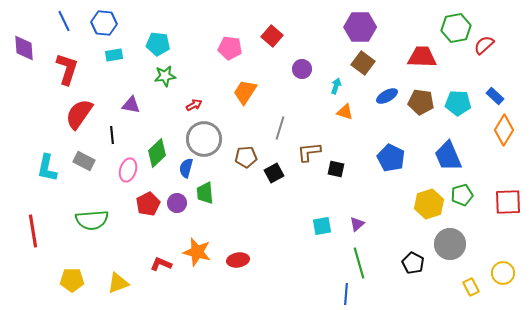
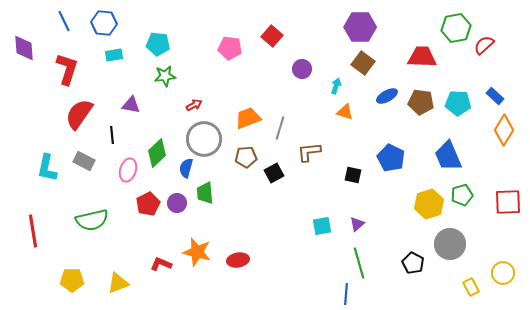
orange trapezoid at (245, 92): moved 3 px right, 26 px down; rotated 36 degrees clockwise
black square at (336, 169): moved 17 px right, 6 px down
green semicircle at (92, 220): rotated 8 degrees counterclockwise
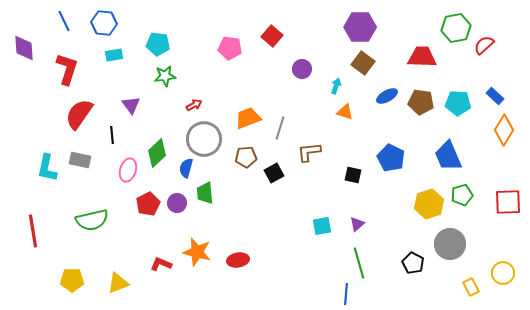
purple triangle at (131, 105): rotated 42 degrees clockwise
gray rectangle at (84, 161): moved 4 px left, 1 px up; rotated 15 degrees counterclockwise
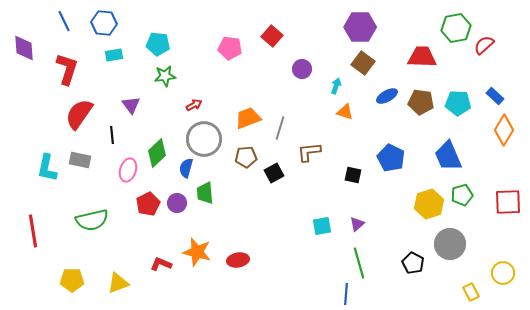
yellow rectangle at (471, 287): moved 5 px down
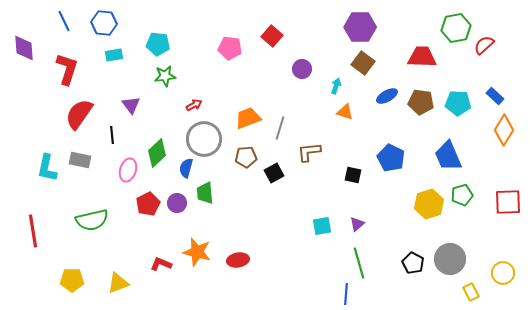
gray circle at (450, 244): moved 15 px down
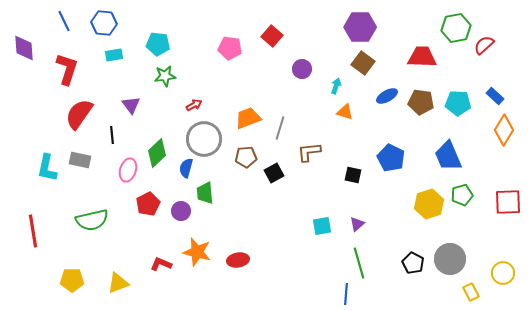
purple circle at (177, 203): moved 4 px right, 8 px down
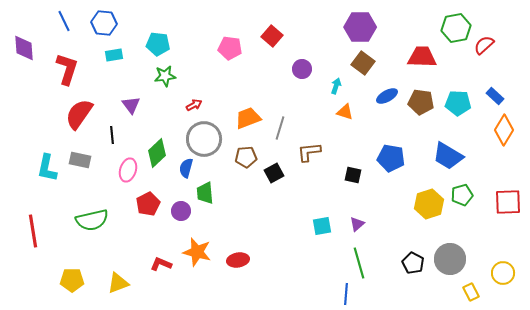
blue trapezoid at (448, 156): rotated 36 degrees counterclockwise
blue pentagon at (391, 158): rotated 16 degrees counterclockwise
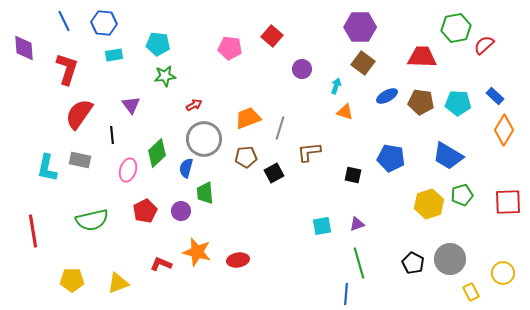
red pentagon at (148, 204): moved 3 px left, 7 px down
purple triangle at (357, 224): rotated 21 degrees clockwise
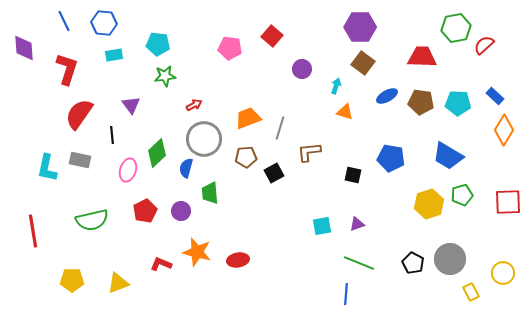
green trapezoid at (205, 193): moved 5 px right
green line at (359, 263): rotated 52 degrees counterclockwise
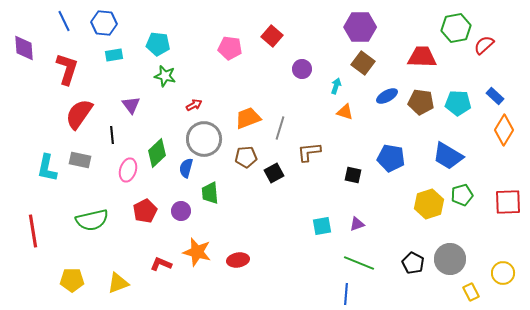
green star at (165, 76): rotated 20 degrees clockwise
